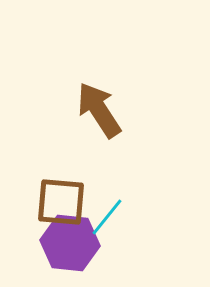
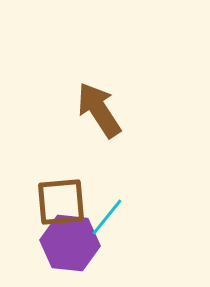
brown square: rotated 10 degrees counterclockwise
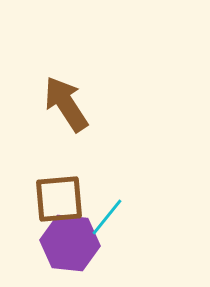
brown arrow: moved 33 px left, 6 px up
brown square: moved 2 px left, 3 px up
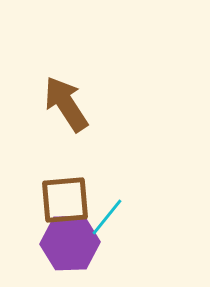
brown square: moved 6 px right, 1 px down
purple hexagon: rotated 8 degrees counterclockwise
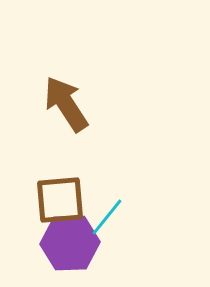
brown square: moved 5 px left
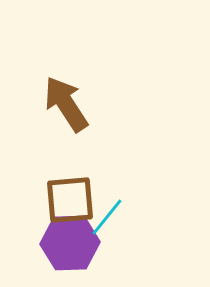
brown square: moved 10 px right
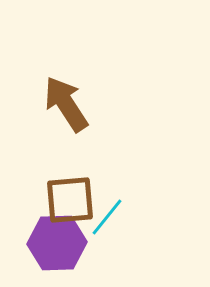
purple hexagon: moved 13 px left
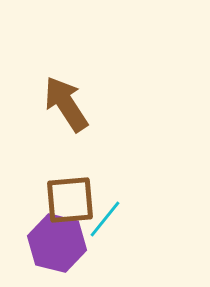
cyan line: moved 2 px left, 2 px down
purple hexagon: rotated 16 degrees clockwise
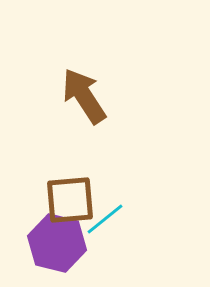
brown arrow: moved 18 px right, 8 px up
cyan line: rotated 12 degrees clockwise
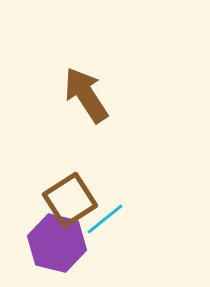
brown arrow: moved 2 px right, 1 px up
brown square: rotated 28 degrees counterclockwise
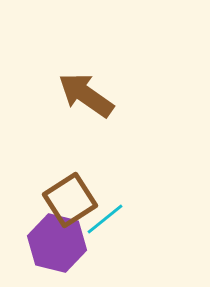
brown arrow: rotated 22 degrees counterclockwise
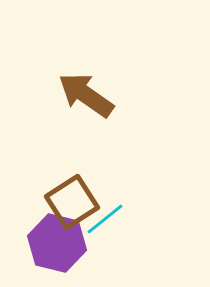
brown square: moved 2 px right, 2 px down
